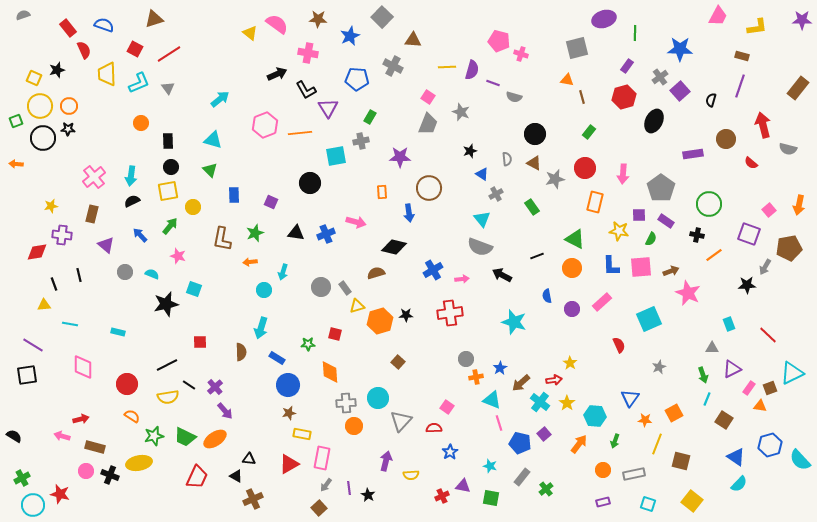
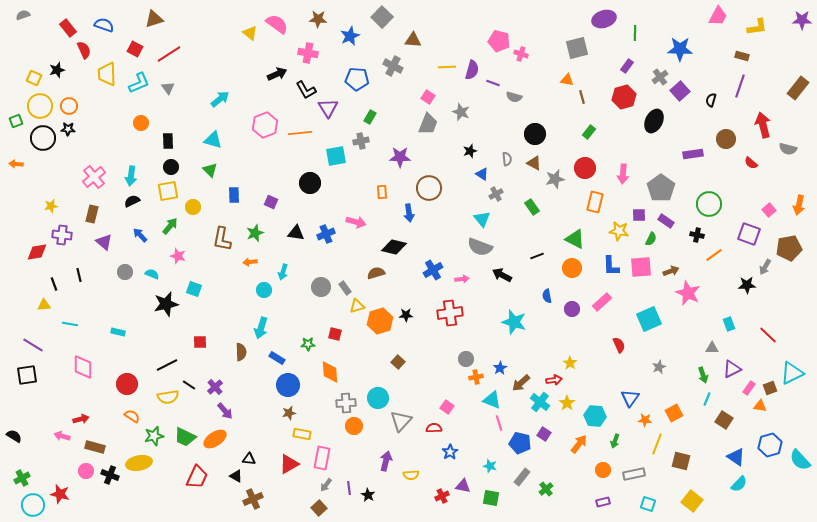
purple triangle at (106, 245): moved 2 px left, 3 px up
purple square at (544, 434): rotated 16 degrees counterclockwise
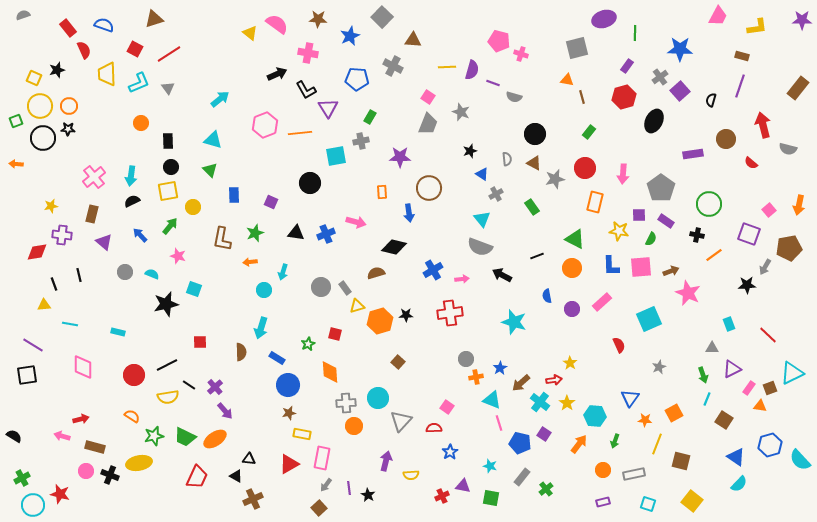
green star at (308, 344): rotated 24 degrees counterclockwise
red circle at (127, 384): moved 7 px right, 9 px up
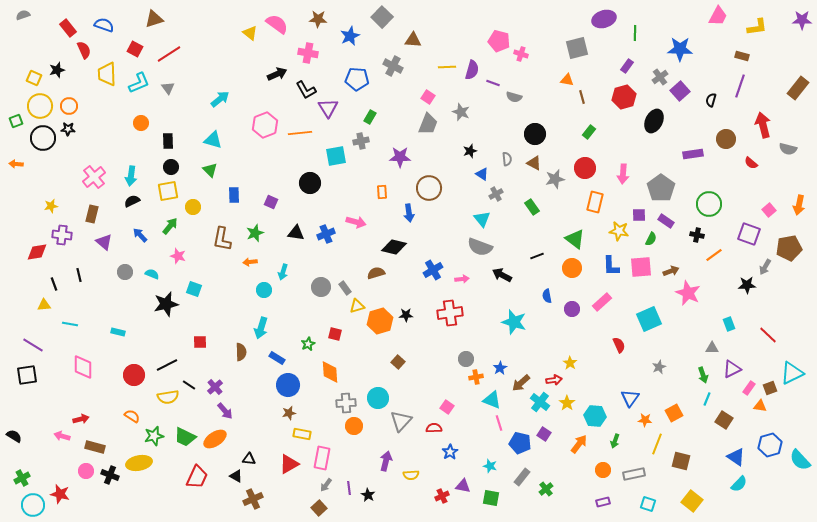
green triangle at (575, 239): rotated 10 degrees clockwise
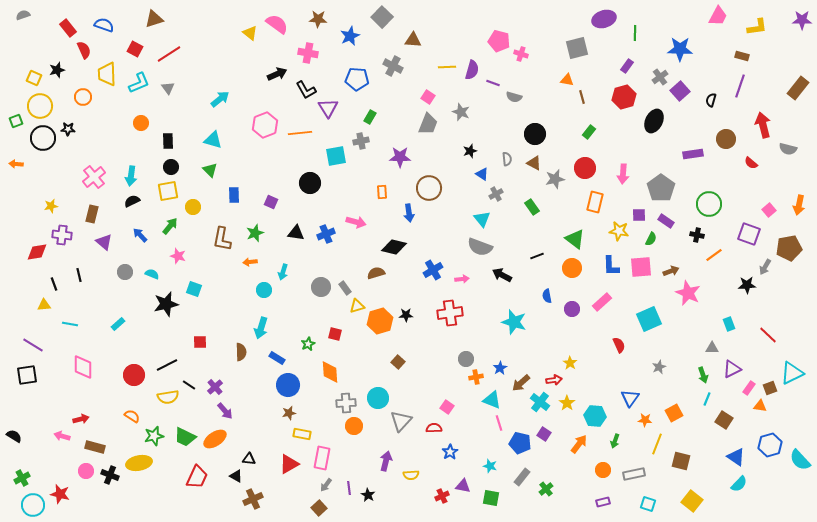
orange circle at (69, 106): moved 14 px right, 9 px up
cyan rectangle at (118, 332): moved 8 px up; rotated 56 degrees counterclockwise
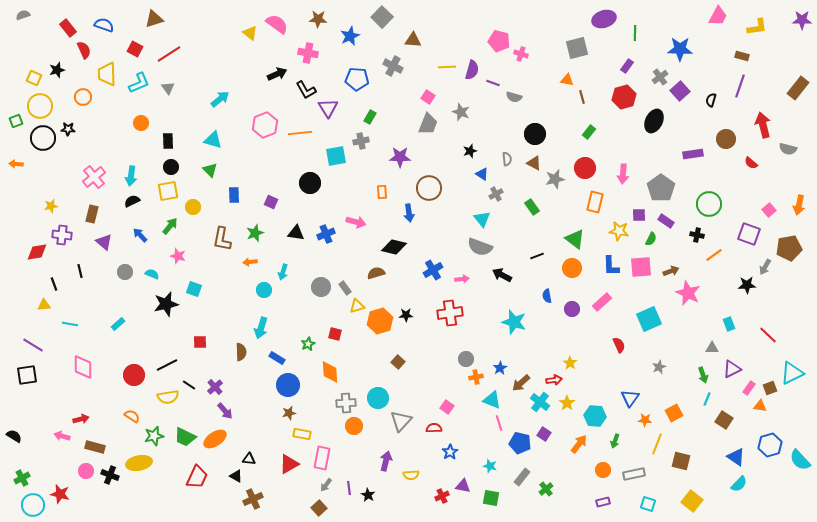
black line at (79, 275): moved 1 px right, 4 px up
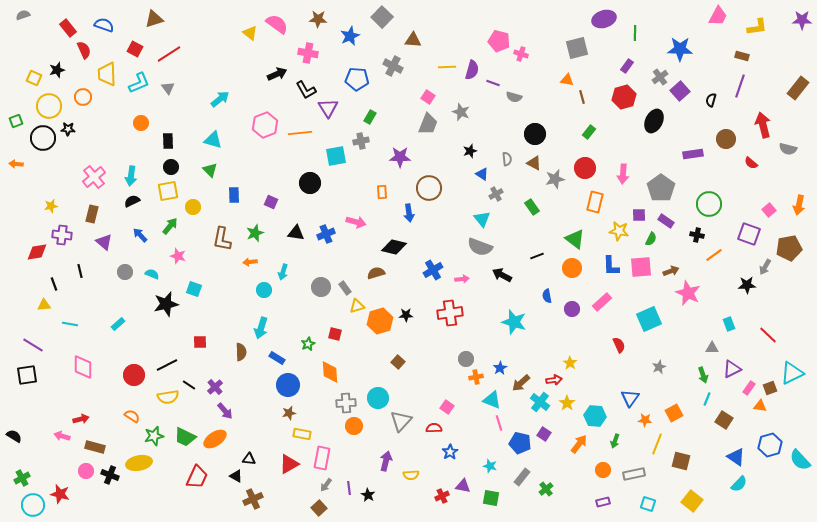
yellow circle at (40, 106): moved 9 px right
